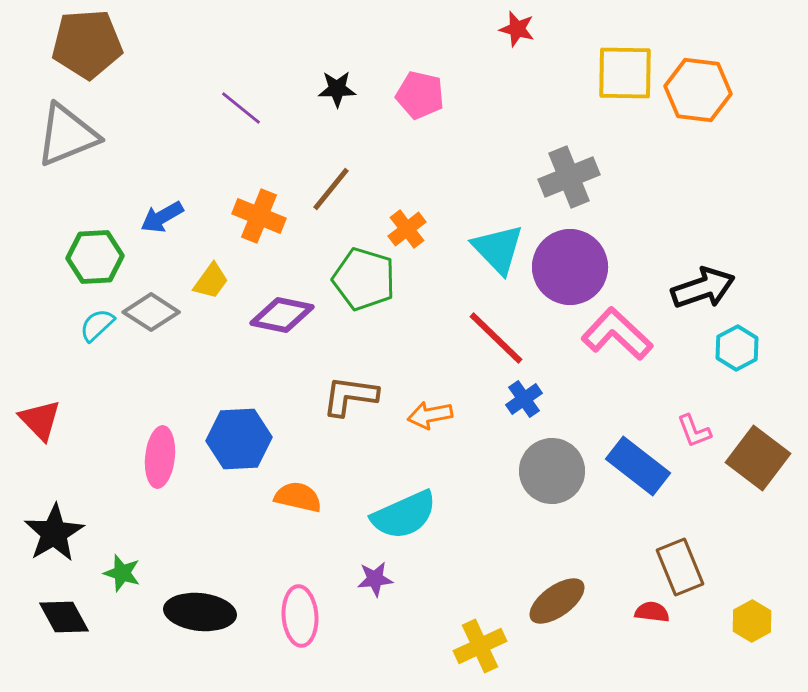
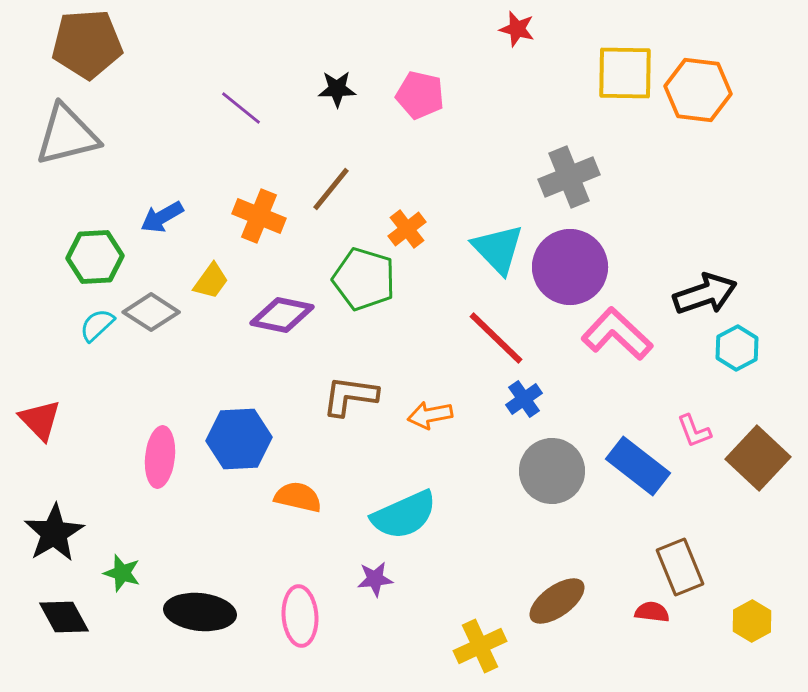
gray triangle at (67, 135): rotated 8 degrees clockwise
black arrow at (703, 288): moved 2 px right, 6 px down
brown square at (758, 458): rotated 6 degrees clockwise
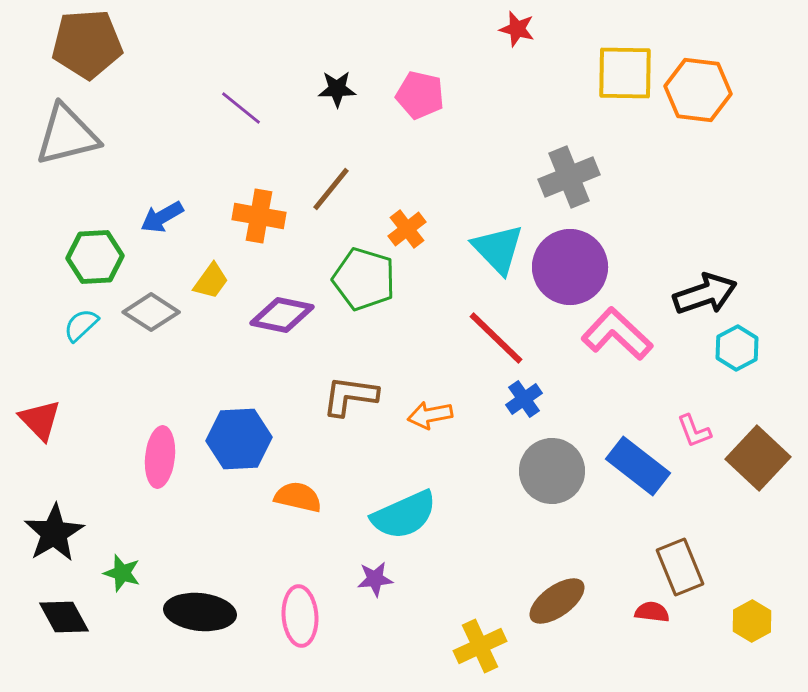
orange cross at (259, 216): rotated 12 degrees counterclockwise
cyan semicircle at (97, 325): moved 16 px left
